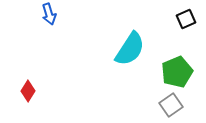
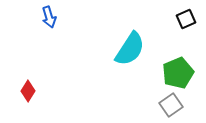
blue arrow: moved 3 px down
green pentagon: moved 1 px right, 1 px down
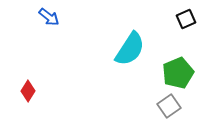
blue arrow: rotated 35 degrees counterclockwise
gray square: moved 2 px left, 1 px down
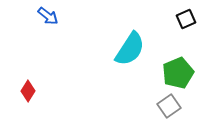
blue arrow: moved 1 px left, 1 px up
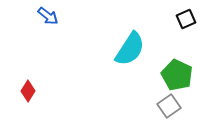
green pentagon: moved 1 px left, 2 px down; rotated 24 degrees counterclockwise
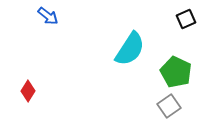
green pentagon: moved 1 px left, 3 px up
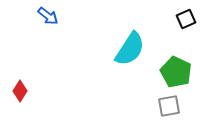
red diamond: moved 8 px left
gray square: rotated 25 degrees clockwise
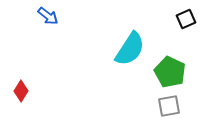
green pentagon: moved 6 px left
red diamond: moved 1 px right
